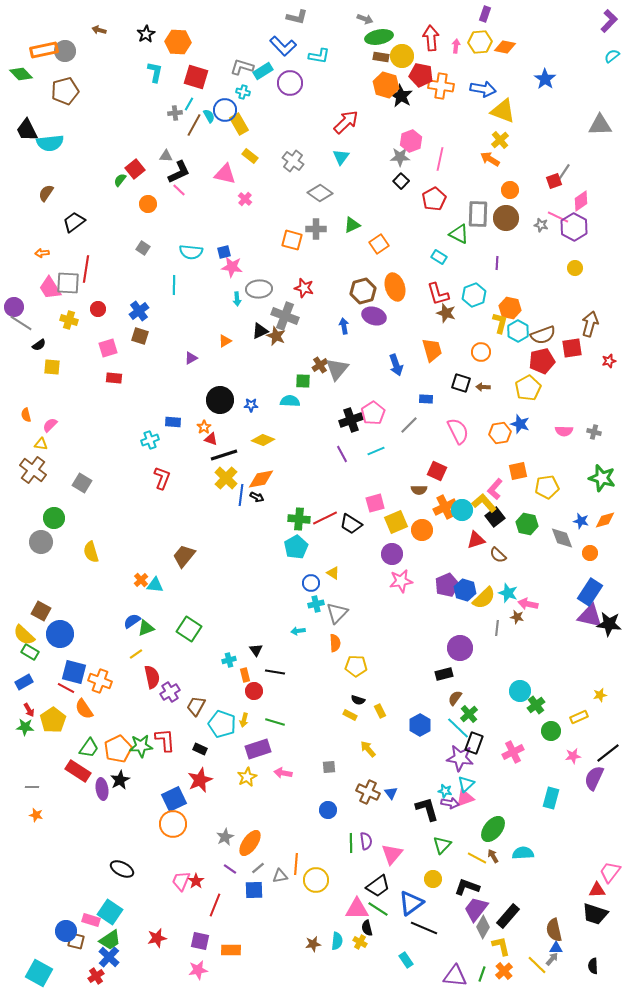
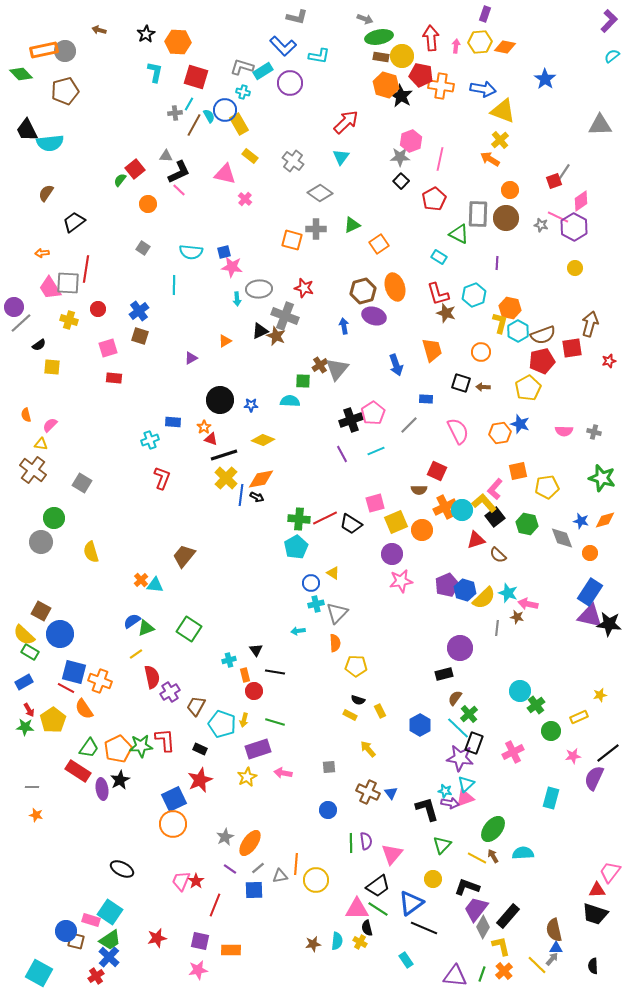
gray line at (21, 323): rotated 75 degrees counterclockwise
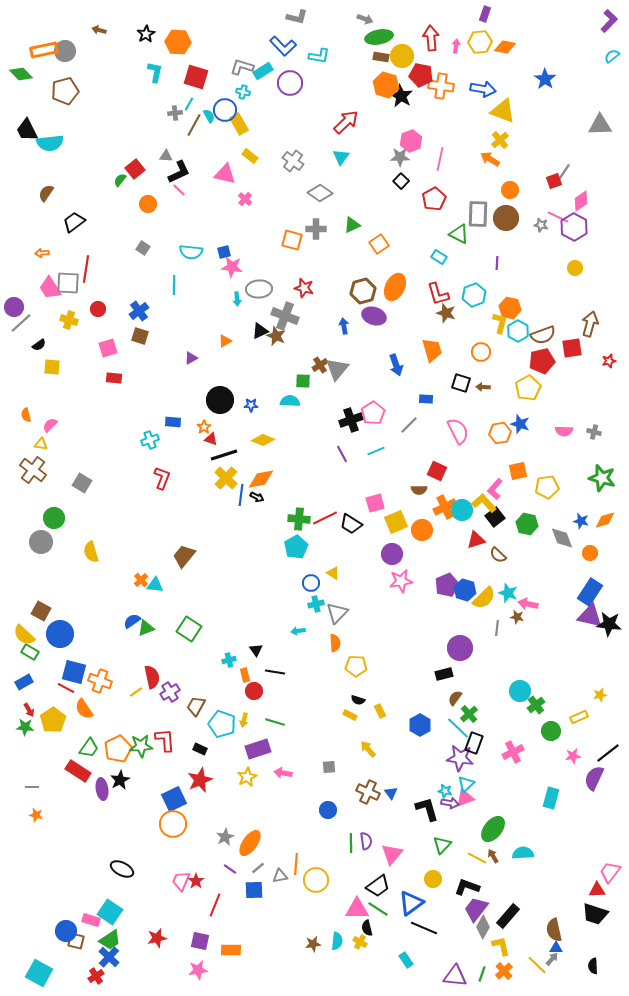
orange ellipse at (395, 287): rotated 44 degrees clockwise
yellow line at (136, 654): moved 38 px down
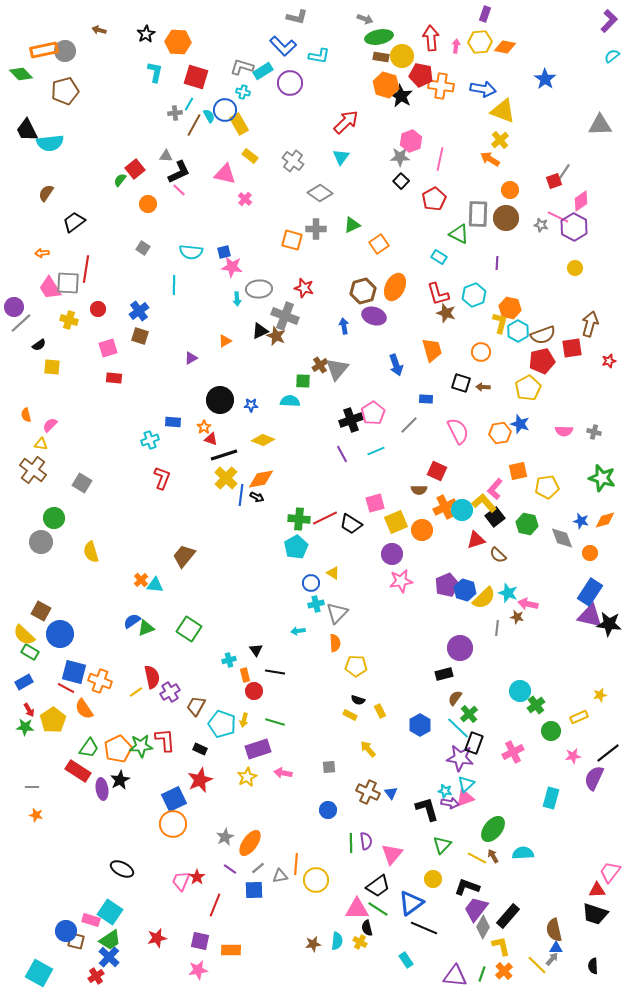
red star at (196, 881): moved 1 px right, 4 px up
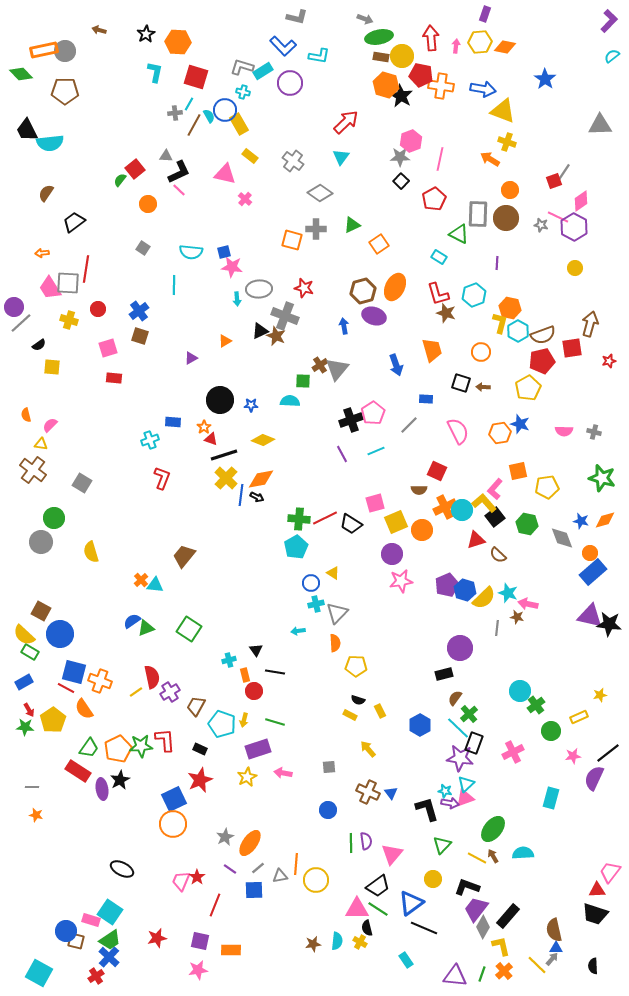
brown pentagon at (65, 91): rotated 16 degrees clockwise
yellow cross at (500, 140): moved 7 px right, 2 px down; rotated 30 degrees counterclockwise
blue rectangle at (590, 592): moved 3 px right, 20 px up; rotated 16 degrees clockwise
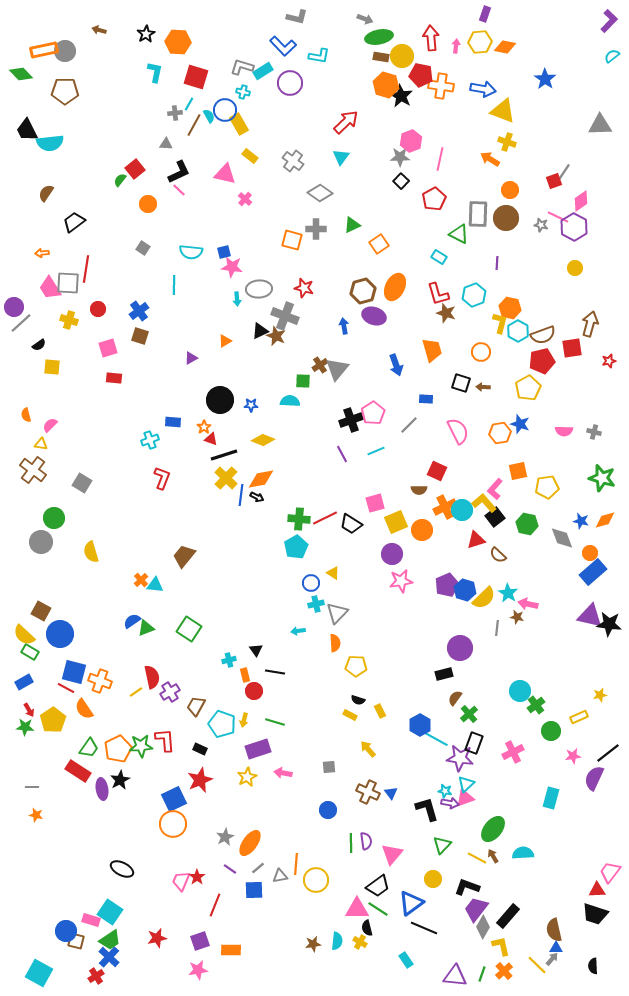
gray triangle at (166, 156): moved 12 px up
cyan star at (508, 593): rotated 12 degrees clockwise
cyan line at (458, 728): moved 22 px left, 11 px down; rotated 15 degrees counterclockwise
purple square at (200, 941): rotated 30 degrees counterclockwise
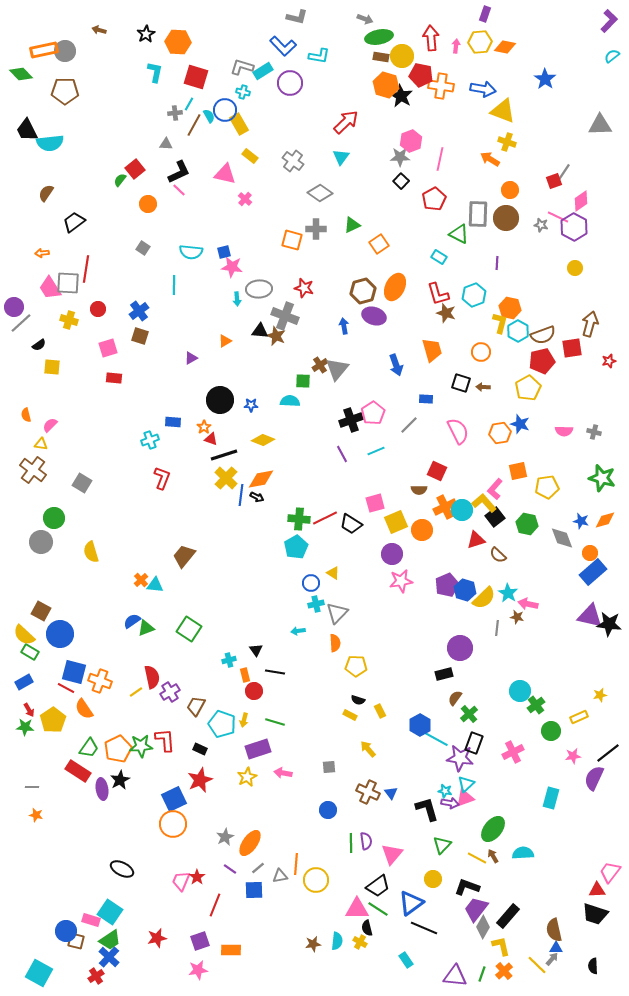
black triangle at (260, 331): rotated 30 degrees clockwise
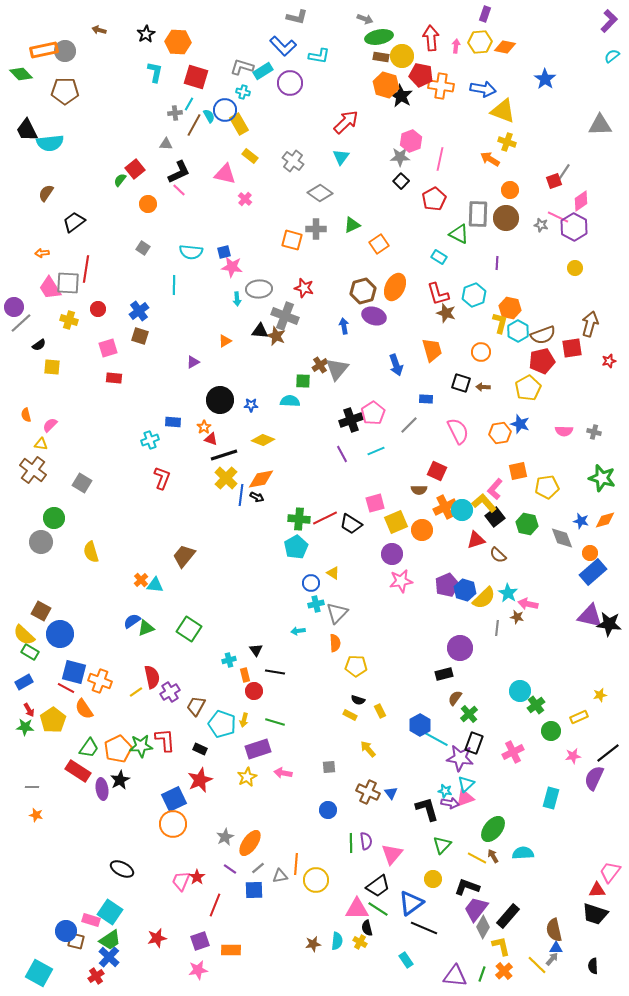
purple triangle at (191, 358): moved 2 px right, 4 px down
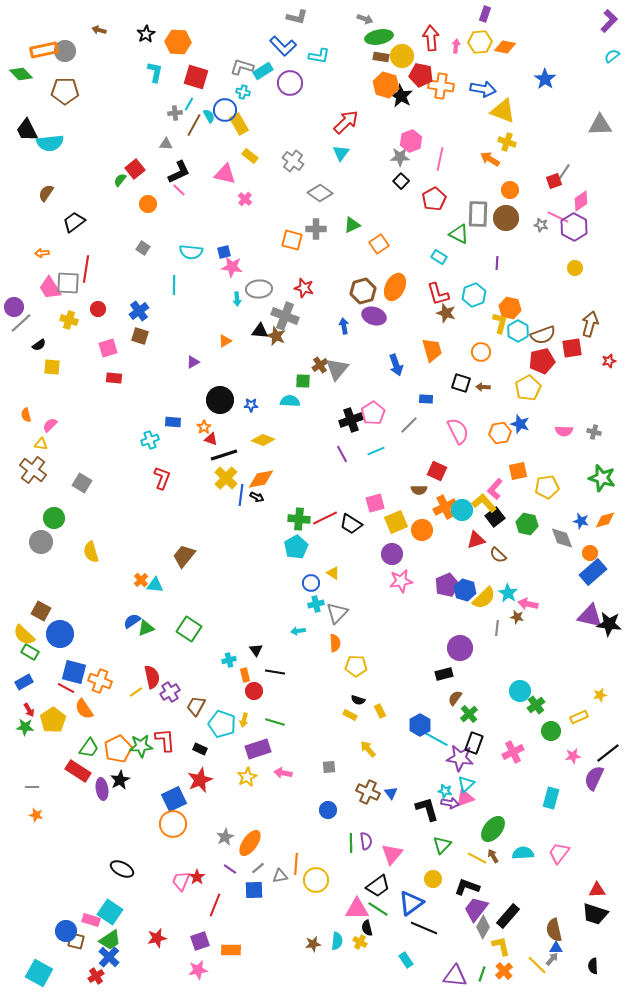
cyan triangle at (341, 157): moved 4 px up
pink trapezoid at (610, 872): moved 51 px left, 19 px up
